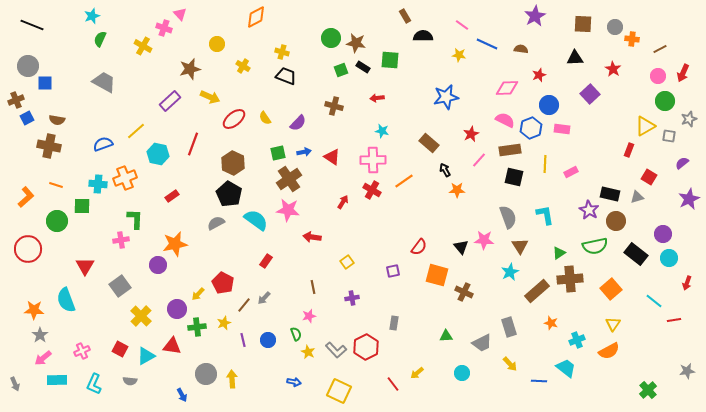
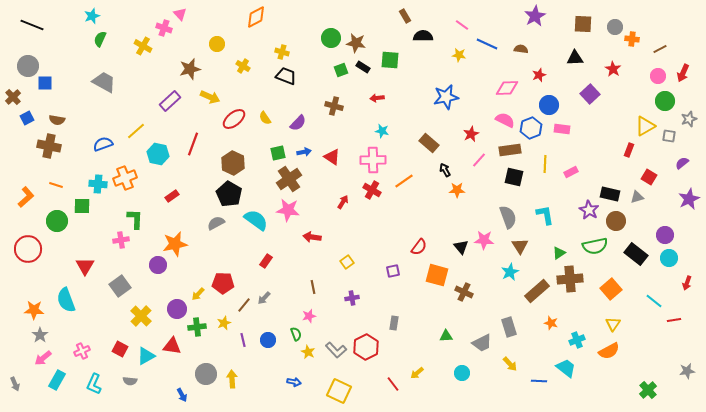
brown cross at (16, 100): moved 3 px left, 3 px up; rotated 21 degrees counterclockwise
purple circle at (663, 234): moved 2 px right, 1 px down
red pentagon at (223, 283): rotated 25 degrees counterclockwise
cyan rectangle at (57, 380): rotated 60 degrees counterclockwise
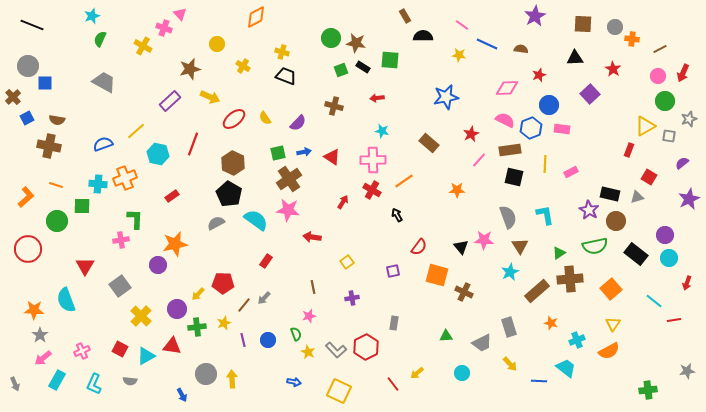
black arrow at (445, 170): moved 48 px left, 45 px down
green cross at (648, 390): rotated 36 degrees clockwise
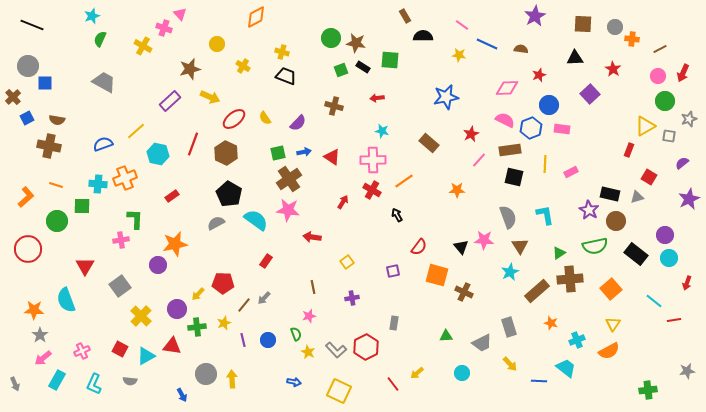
brown hexagon at (233, 163): moved 7 px left, 10 px up
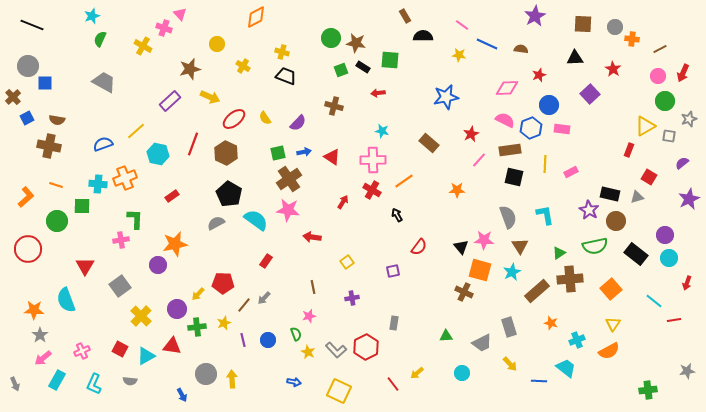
red arrow at (377, 98): moved 1 px right, 5 px up
cyan star at (510, 272): moved 2 px right
orange square at (437, 275): moved 43 px right, 5 px up
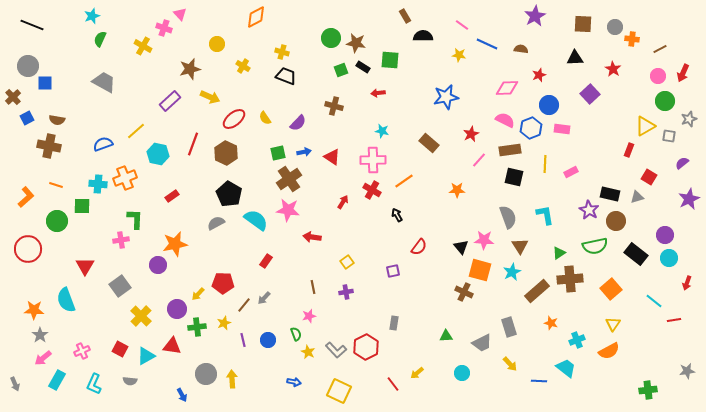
purple cross at (352, 298): moved 6 px left, 6 px up
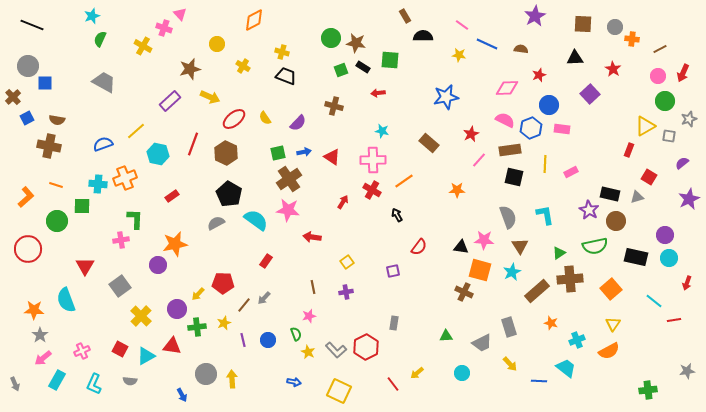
orange diamond at (256, 17): moved 2 px left, 3 px down
black triangle at (461, 247): rotated 42 degrees counterclockwise
black rectangle at (636, 254): moved 3 px down; rotated 25 degrees counterclockwise
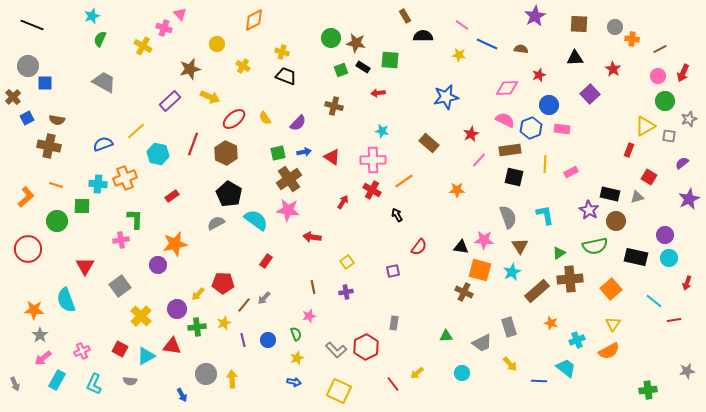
brown square at (583, 24): moved 4 px left
yellow star at (308, 352): moved 11 px left, 6 px down; rotated 24 degrees clockwise
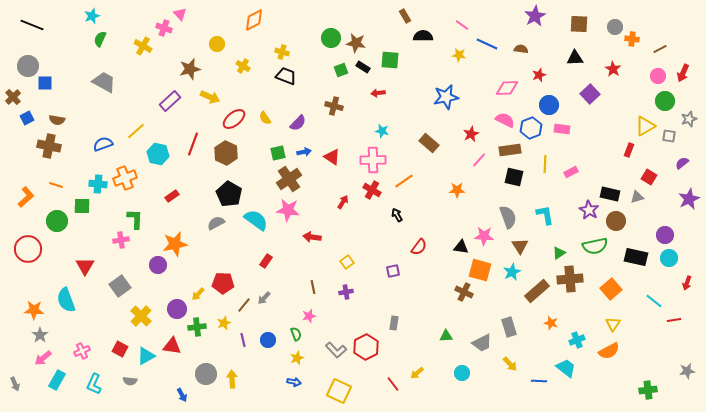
pink star at (484, 240): moved 4 px up
